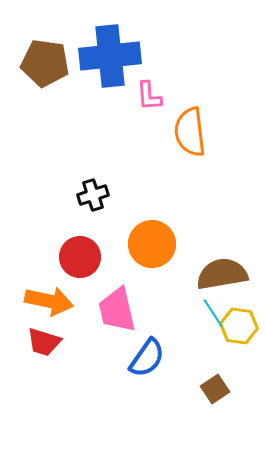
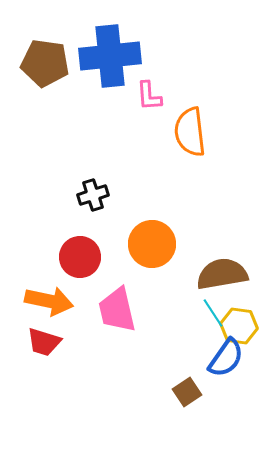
blue semicircle: moved 79 px right
brown square: moved 28 px left, 3 px down
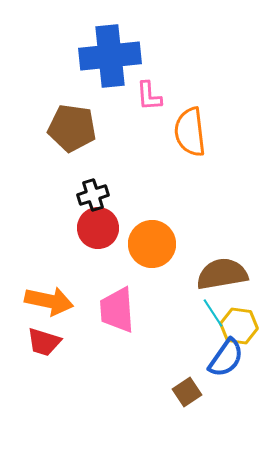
brown pentagon: moved 27 px right, 65 px down
red circle: moved 18 px right, 29 px up
pink trapezoid: rotated 9 degrees clockwise
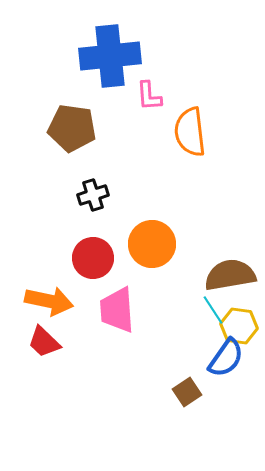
red circle: moved 5 px left, 30 px down
brown semicircle: moved 8 px right, 1 px down
cyan line: moved 3 px up
red trapezoid: rotated 27 degrees clockwise
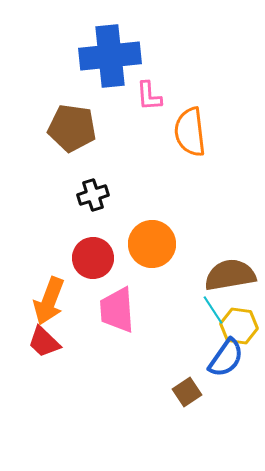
orange arrow: rotated 99 degrees clockwise
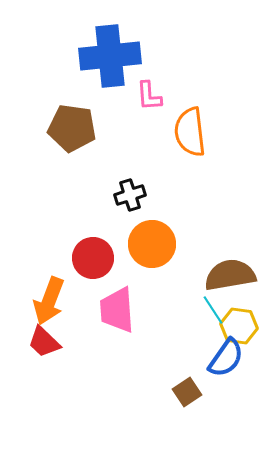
black cross: moved 37 px right
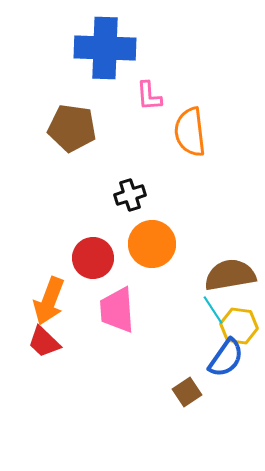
blue cross: moved 5 px left, 8 px up; rotated 8 degrees clockwise
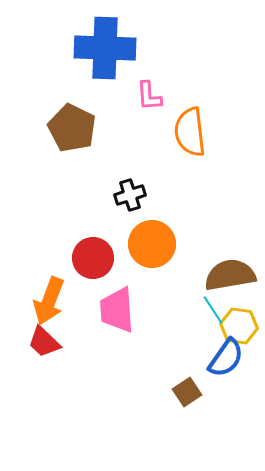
brown pentagon: rotated 18 degrees clockwise
